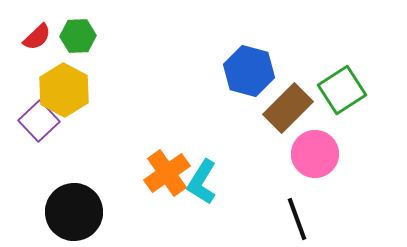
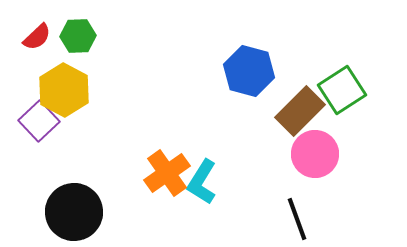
brown rectangle: moved 12 px right, 3 px down
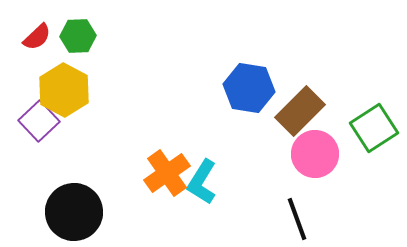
blue hexagon: moved 17 px down; rotated 6 degrees counterclockwise
green square: moved 32 px right, 38 px down
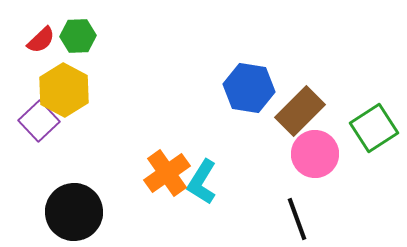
red semicircle: moved 4 px right, 3 px down
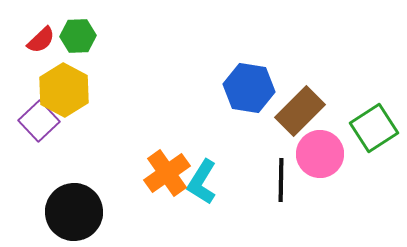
pink circle: moved 5 px right
black line: moved 16 px left, 39 px up; rotated 21 degrees clockwise
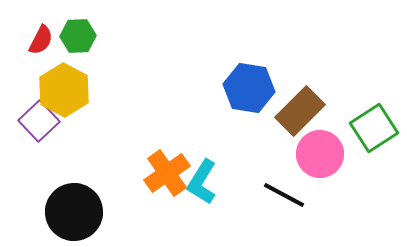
red semicircle: rotated 20 degrees counterclockwise
black line: moved 3 px right, 15 px down; rotated 63 degrees counterclockwise
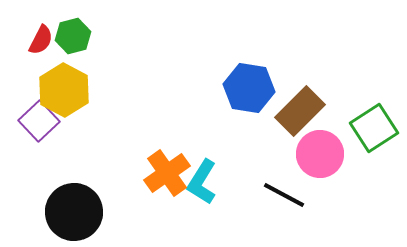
green hexagon: moved 5 px left; rotated 12 degrees counterclockwise
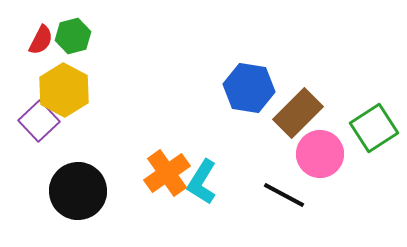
brown rectangle: moved 2 px left, 2 px down
black circle: moved 4 px right, 21 px up
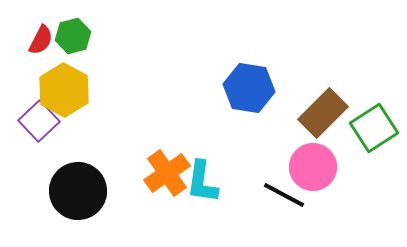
brown rectangle: moved 25 px right
pink circle: moved 7 px left, 13 px down
cyan L-shape: rotated 24 degrees counterclockwise
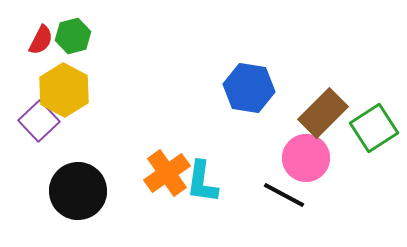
pink circle: moved 7 px left, 9 px up
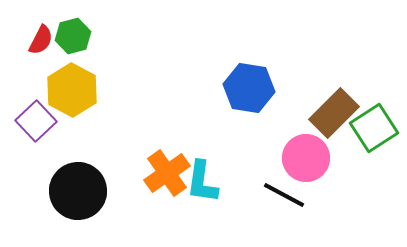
yellow hexagon: moved 8 px right
brown rectangle: moved 11 px right
purple square: moved 3 px left
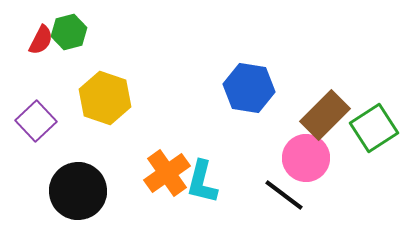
green hexagon: moved 4 px left, 4 px up
yellow hexagon: moved 33 px right, 8 px down; rotated 9 degrees counterclockwise
brown rectangle: moved 9 px left, 2 px down
cyan L-shape: rotated 6 degrees clockwise
black line: rotated 9 degrees clockwise
